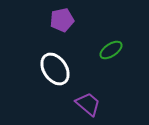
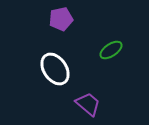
purple pentagon: moved 1 px left, 1 px up
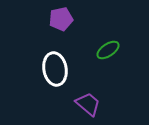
green ellipse: moved 3 px left
white ellipse: rotated 24 degrees clockwise
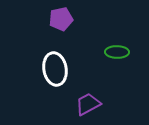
green ellipse: moved 9 px right, 2 px down; rotated 35 degrees clockwise
purple trapezoid: rotated 68 degrees counterclockwise
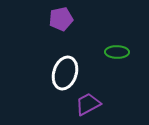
white ellipse: moved 10 px right, 4 px down; rotated 28 degrees clockwise
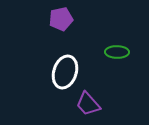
white ellipse: moved 1 px up
purple trapezoid: rotated 104 degrees counterclockwise
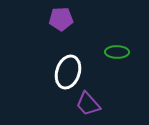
purple pentagon: rotated 10 degrees clockwise
white ellipse: moved 3 px right
